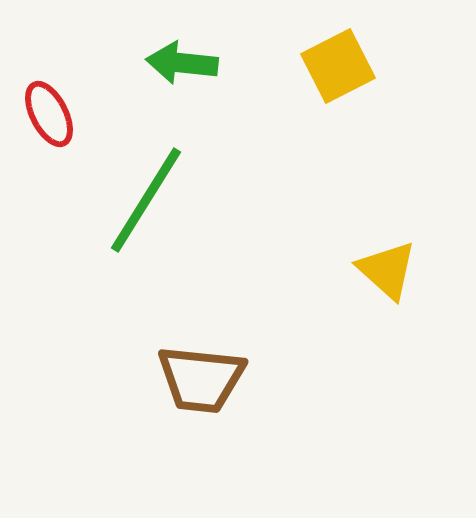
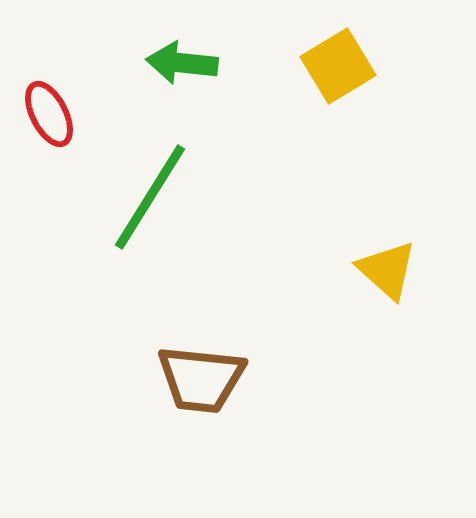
yellow square: rotated 4 degrees counterclockwise
green line: moved 4 px right, 3 px up
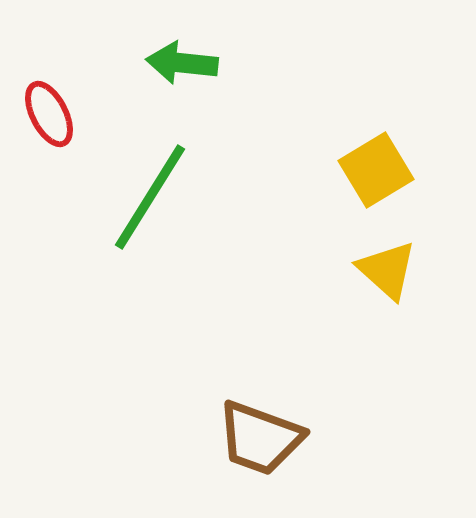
yellow square: moved 38 px right, 104 px down
brown trapezoid: moved 59 px right, 59 px down; rotated 14 degrees clockwise
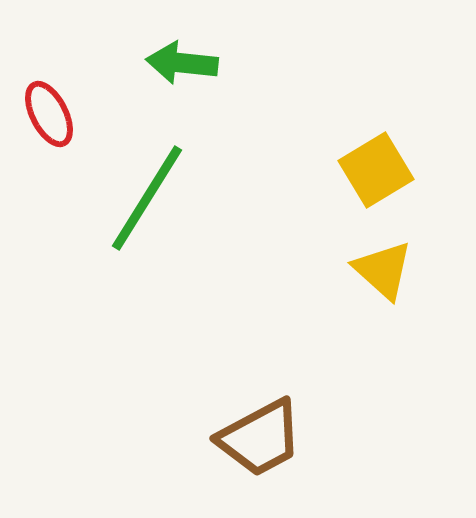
green line: moved 3 px left, 1 px down
yellow triangle: moved 4 px left
brown trapezoid: rotated 48 degrees counterclockwise
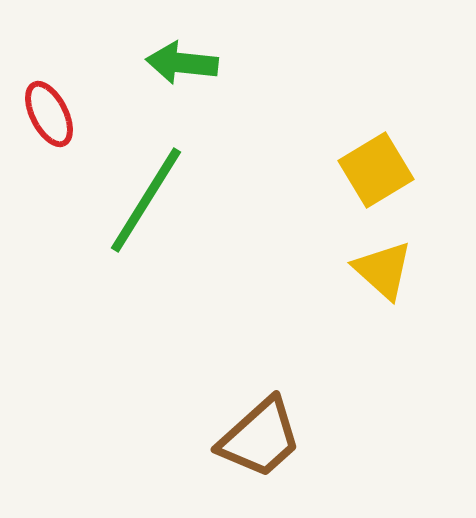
green line: moved 1 px left, 2 px down
brown trapezoid: rotated 14 degrees counterclockwise
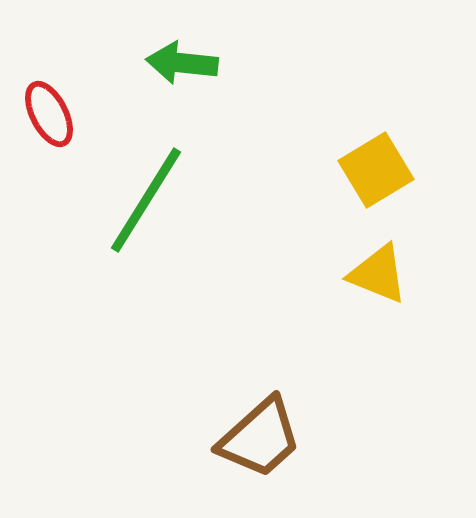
yellow triangle: moved 5 px left, 4 px down; rotated 20 degrees counterclockwise
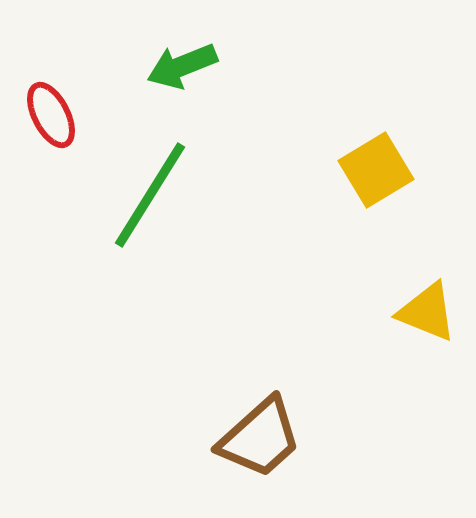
green arrow: moved 3 px down; rotated 28 degrees counterclockwise
red ellipse: moved 2 px right, 1 px down
green line: moved 4 px right, 5 px up
yellow triangle: moved 49 px right, 38 px down
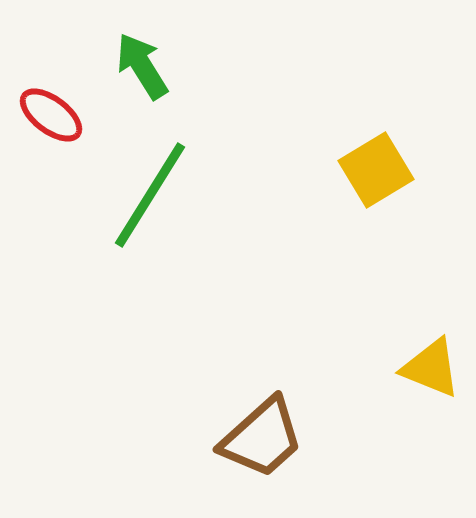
green arrow: moved 40 px left; rotated 80 degrees clockwise
red ellipse: rotated 26 degrees counterclockwise
yellow triangle: moved 4 px right, 56 px down
brown trapezoid: moved 2 px right
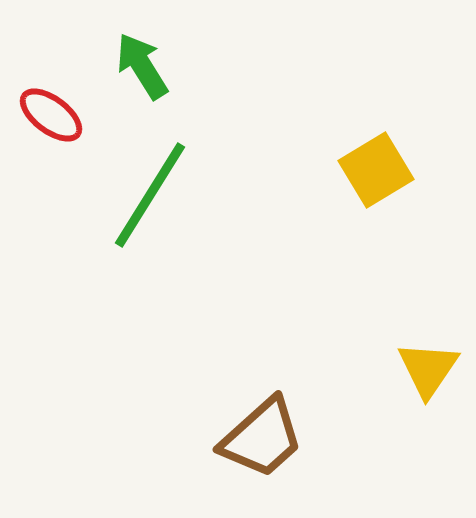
yellow triangle: moved 3 px left, 1 px down; rotated 42 degrees clockwise
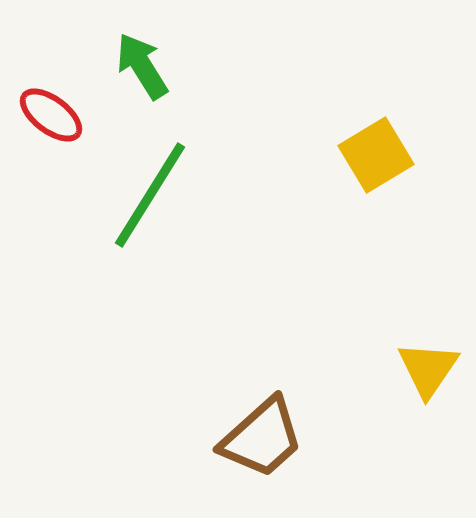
yellow square: moved 15 px up
